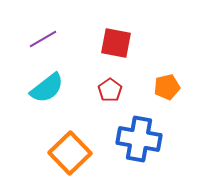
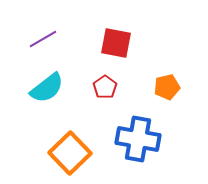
red pentagon: moved 5 px left, 3 px up
blue cross: moved 1 px left
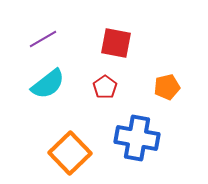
cyan semicircle: moved 1 px right, 4 px up
blue cross: moved 1 px left, 1 px up
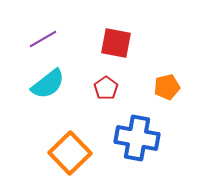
red pentagon: moved 1 px right, 1 px down
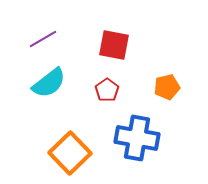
red square: moved 2 px left, 2 px down
cyan semicircle: moved 1 px right, 1 px up
red pentagon: moved 1 px right, 2 px down
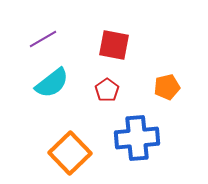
cyan semicircle: moved 3 px right
blue cross: rotated 15 degrees counterclockwise
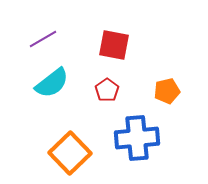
orange pentagon: moved 4 px down
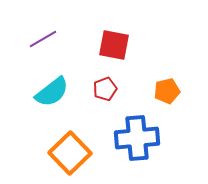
cyan semicircle: moved 9 px down
red pentagon: moved 2 px left, 1 px up; rotated 15 degrees clockwise
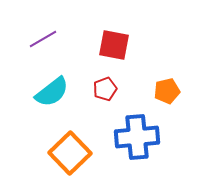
blue cross: moved 1 px up
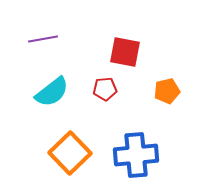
purple line: rotated 20 degrees clockwise
red square: moved 11 px right, 7 px down
red pentagon: rotated 15 degrees clockwise
blue cross: moved 1 px left, 18 px down
